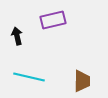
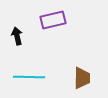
cyan line: rotated 12 degrees counterclockwise
brown trapezoid: moved 3 px up
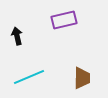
purple rectangle: moved 11 px right
cyan line: rotated 24 degrees counterclockwise
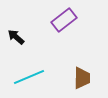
purple rectangle: rotated 25 degrees counterclockwise
black arrow: moved 1 px left, 1 px down; rotated 36 degrees counterclockwise
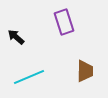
purple rectangle: moved 2 px down; rotated 70 degrees counterclockwise
brown trapezoid: moved 3 px right, 7 px up
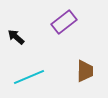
purple rectangle: rotated 70 degrees clockwise
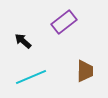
black arrow: moved 7 px right, 4 px down
cyan line: moved 2 px right
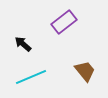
black arrow: moved 3 px down
brown trapezoid: rotated 40 degrees counterclockwise
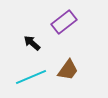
black arrow: moved 9 px right, 1 px up
brown trapezoid: moved 17 px left, 1 px up; rotated 75 degrees clockwise
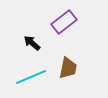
brown trapezoid: moved 2 px up; rotated 25 degrees counterclockwise
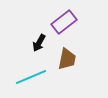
black arrow: moved 7 px right; rotated 102 degrees counterclockwise
brown trapezoid: moved 1 px left, 9 px up
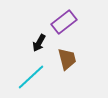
brown trapezoid: rotated 25 degrees counterclockwise
cyan line: rotated 20 degrees counterclockwise
